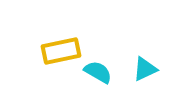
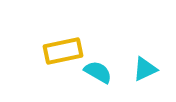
yellow rectangle: moved 2 px right
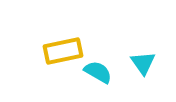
cyan triangle: moved 2 px left, 6 px up; rotated 40 degrees counterclockwise
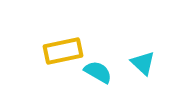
cyan triangle: rotated 12 degrees counterclockwise
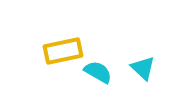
cyan triangle: moved 5 px down
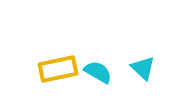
yellow rectangle: moved 5 px left, 18 px down
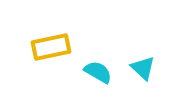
yellow rectangle: moved 7 px left, 22 px up
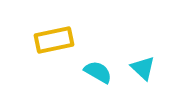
yellow rectangle: moved 3 px right, 7 px up
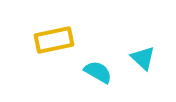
cyan triangle: moved 10 px up
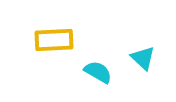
yellow rectangle: rotated 9 degrees clockwise
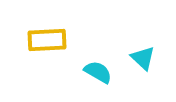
yellow rectangle: moved 7 px left
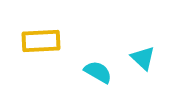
yellow rectangle: moved 6 px left, 1 px down
